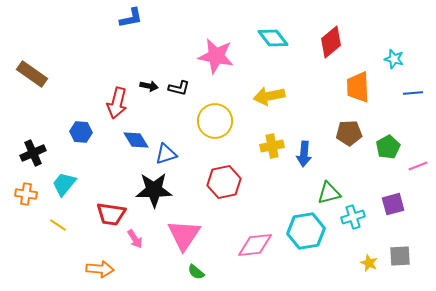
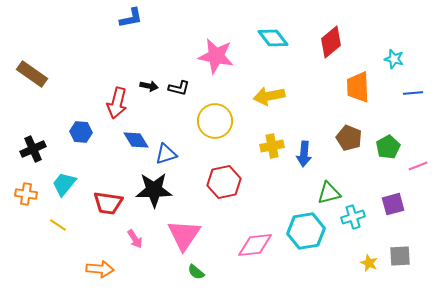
brown pentagon: moved 5 px down; rotated 25 degrees clockwise
black cross: moved 4 px up
red trapezoid: moved 3 px left, 11 px up
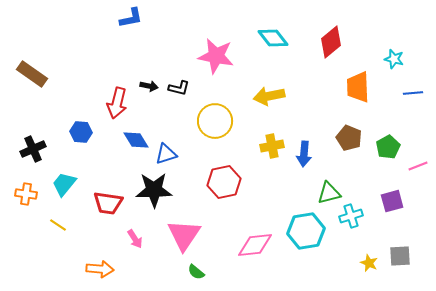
purple square: moved 1 px left, 3 px up
cyan cross: moved 2 px left, 1 px up
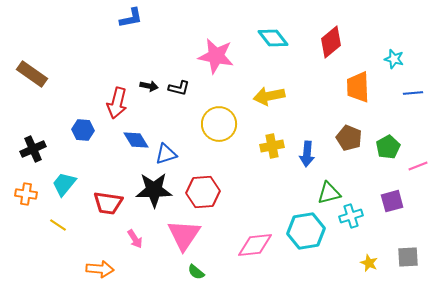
yellow circle: moved 4 px right, 3 px down
blue hexagon: moved 2 px right, 2 px up
blue arrow: moved 3 px right
red hexagon: moved 21 px left, 10 px down; rotated 8 degrees clockwise
gray square: moved 8 px right, 1 px down
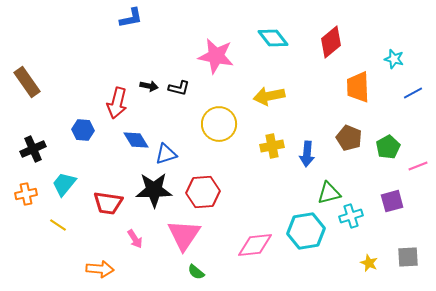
brown rectangle: moved 5 px left, 8 px down; rotated 20 degrees clockwise
blue line: rotated 24 degrees counterclockwise
orange cross: rotated 20 degrees counterclockwise
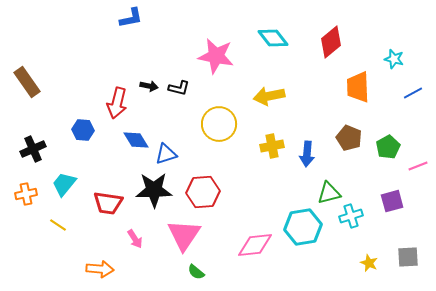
cyan hexagon: moved 3 px left, 4 px up
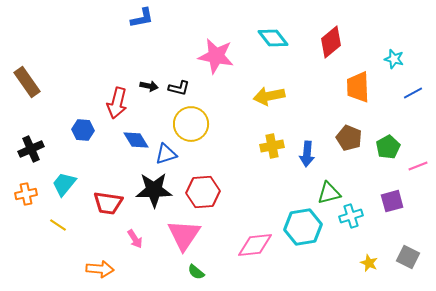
blue L-shape: moved 11 px right
yellow circle: moved 28 px left
black cross: moved 2 px left
gray square: rotated 30 degrees clockwise
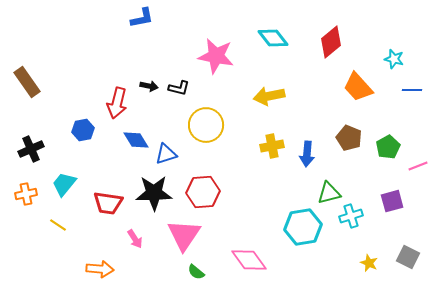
orange trapezoid: rotated 40 degrees counterclockwise
blue line: moved 1 px left, 3 px up; rotated 30 degrees clockwise
yellow circle: moved 15 px right, 1 px down
blue hexagon: rotated 15 degrees counterclockwise
black star: moved 3 px down
pink diamond: moved 6 px left, 15 px down; rotated 60 degrees clockwise
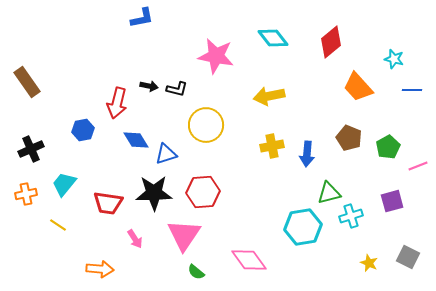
black L-shape: moved 2 px left, 1 px down
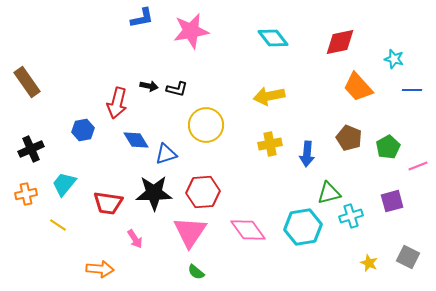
red diamond: moved 9 px right; rotated 28 degrees clockwise
pink star: moved 25 px left, 25 px up; rotated 21 degrees counterclockwise
yellow cross: moved 2 px left, 2 px up
pink triangle: moved 6 px right, 3 px up
pink diamond: moved 1 px left, 30 px up
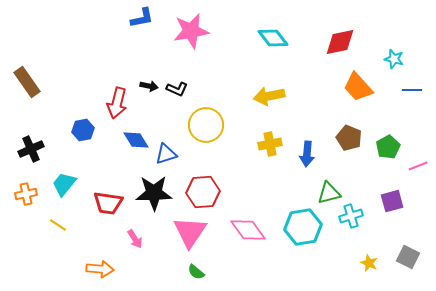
black L-shape: rotated 10 degrees clockwise
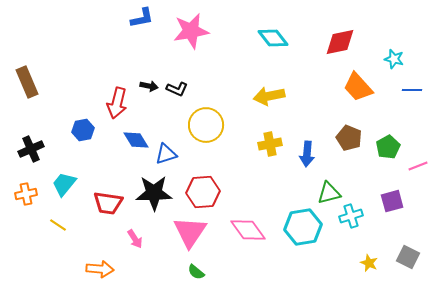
brown rectangle: rotated 12 degrees clockwise
